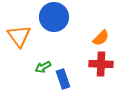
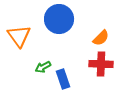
blue circle: moved 5 px right, 2 px down
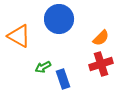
orange triangle: rotated 25 degrees counterclockwise
red cross: rotated 20 degrees counterclockwise
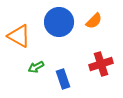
blue circle: moved 3 px down
orange semicircle: moved 7 px left, 17 px up
green arrow: moved 7 px left
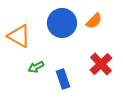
blue circle: moved 3 px right, 1 px down
red cross: rotated 25 degrees counterclockwise
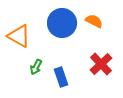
orange semicircle: rotated 108 degrees counterclockwise
green arrow: rotated 35 degrees counterclockwise
blue rectangle: moved 2 px left, 2 px up
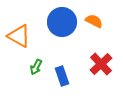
blue circle: moved 1 px up
blue rectangle: moved 1 px right, 1 px up
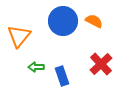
blue circle: moved 1 px right, 1 px up
orange triangle: rotated 40 degrees clockwise
green arrow: rotated 63 degrees clockwise
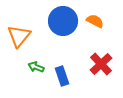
orange semicircle: moved 1 px right
green arrow: rotated 21 degrees clockwise
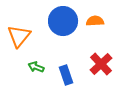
orange semicircle: rotated 30 degrees counterclockwise
blue rectangle: moved 4 px right, 1 px up
